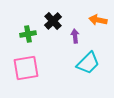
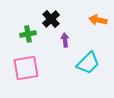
black cross: moved 2 px left, 2 px up
purple arrow: moved 10 px left, 4 px down
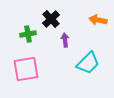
pink square: moved 1 px down
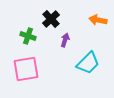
green cross: moved 2 px down; rotated 28 degrees clockwise
purple arrow: rotated 24 degrees clockwise
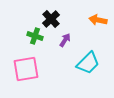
green cross: moved 7 px right
purple arrow: rotated 16 degrees clockwise
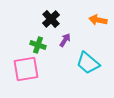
green cross: moved 3 px right, 9 px down
cyan trapezoid: rotated 85 degrees clockwise
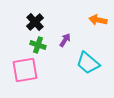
black cross: moved 16 px left, 3 px down
pink square: moved 1 px left, 1 px down
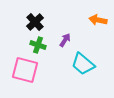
cyan trapezoid: moved 5 px left, 1 px down
pink square: rotated 24 degrees clockwise
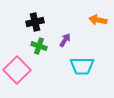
black cross: rotated 30 degrees clockwise
green cross: moved 1 px right, 1 px down
cyan trapezoid: moved 1 px left, 2 px down; rotated 40 degrees counterclockwise
pink square: moved 8 px left; rotated 32 degrees clockwise
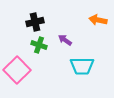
purple arrow: rotated 88 degrees counterclockwise
green cross: moved 1 px up
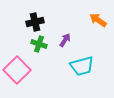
orange arrow: rotated 24 degrees clockwise
purple arrow: rotated 88 degrees clockwise
green cross: moved 1 px up
cyan trapezoid: rotated 15 degrees counterclockwise
